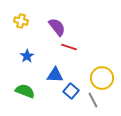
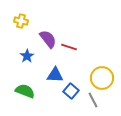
purple semicircle: moved 9 px left, 12 px down
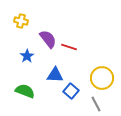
gray line: moved 3 px right, 4 px down
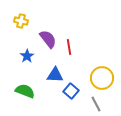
red line: rotated 63 degrees clockwise
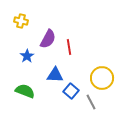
purple semicircle: rotated 66 degrees clockwise
gray line: moved 5 px left, 2 px up
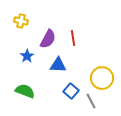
red line: moved 4 px right, 9 px up
blue triangle: moved 3 px right, 10 px up
gray line: moved 1 px up
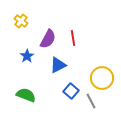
yellow cross: rotated 24 degrees clockwise
blue triangle: rotated 30 degrees counterclockwise
green semicircle: moved 1 px right, 4 px down
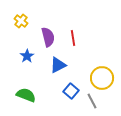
purple semicircle: moved 2 px up; rotated 42 degrees counterclockwise
gray line: moved 1 px right
